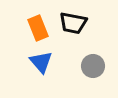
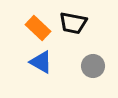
orange rectangle: rotated 25 degrees counterclockwise
blue triangle: rotated 20 degrees counterclockwise
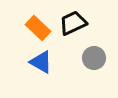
black trapezoid: rotated 144 degrees clockwise
gray circle: moved 1 px right, 8 px up
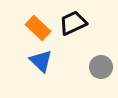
gray circle: moved 7 px right, 9 px down
blue triangle: moved 1 px up; rotated 15 degrees clockwise
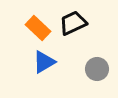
blue triangle: moved 3 px right, 1 px down; rotated 45 degrees clockwise
gray circle: moved 4 px left, 2 px down
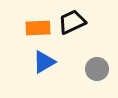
black trapezoid: moved 1 px left, 1 px up
orange rectangle: rotated 45 degrees counterclockwise
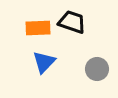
black trapezoid: rotated 44 degrees clockwise
blue triangle: rotated 15 degrees counterclockwise
